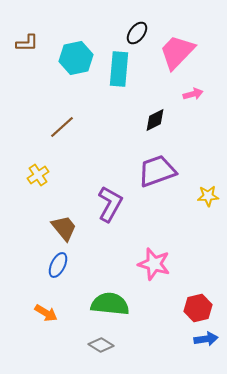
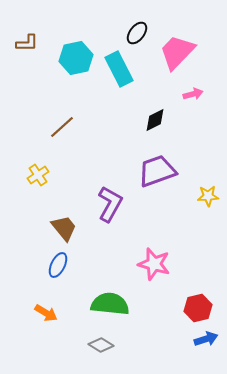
cyan rectangle: rotated 32 degrees counterclockwise
blue arrow: rotated 10 degrees counterclockwise
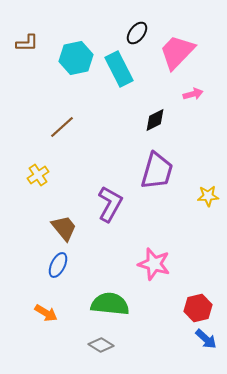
purple trapezoid: rotated 126 degrees clockwise
blue arrow: rotated 60 degrees clockwise
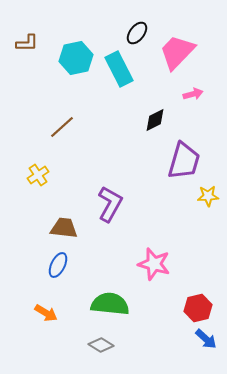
purple trapezoid: moved 27 px right, 10 px up
brown trapezoid: rotated 44 degrees counterclockwise
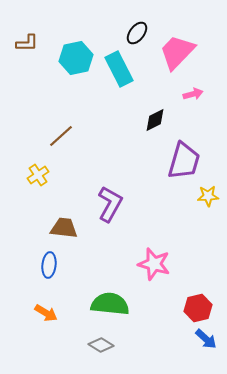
brown line: moved 1 px left, 9 px down
blue ellipse: moved 9 px left; rotated 20 degrees counterclockwise
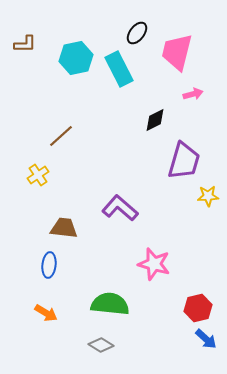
brown L-shape: moved 2 px left, 1 px down
pink trapezoid: rotated 30 degrees counterclockwise
purple L-shape: moved 10 px right, 4 px down; rotated 78 degrees counterclockwise
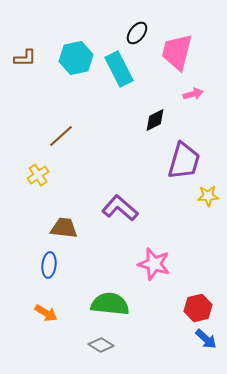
brown L-shape: moved 14 px down
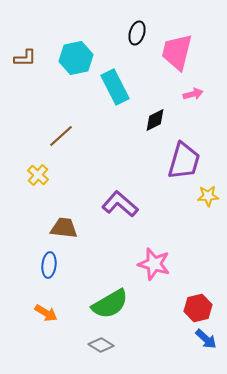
black ellipse: rotated 20 degrees counterclockwise
cyan rectangle: moved 4 px left, 18 px down
yellow cross: rotated 15 degrees counterclockwise
purple L-shape: moved 4 px up
green semicircle: rotated 144 degrees clockwise
